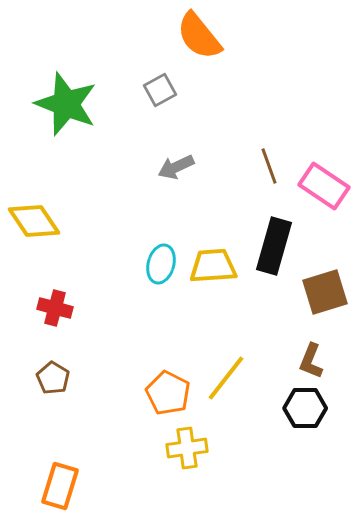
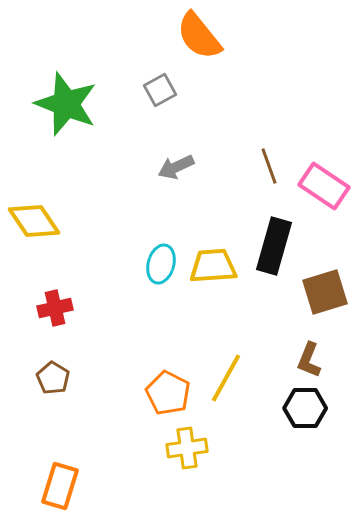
red cross: rotated 28 degrees counterclockwise
brown L-shape: moved 2 px left, 1 px up
yellow line: rotated 9 degrees counterclockwise
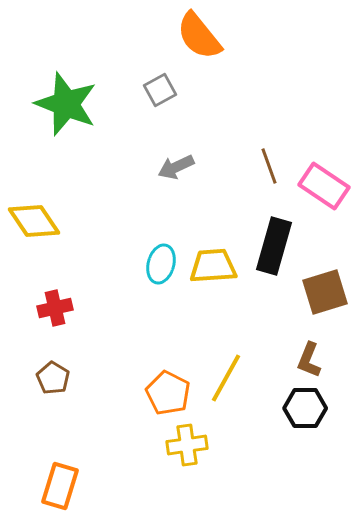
yellow cross: moved 3 px up
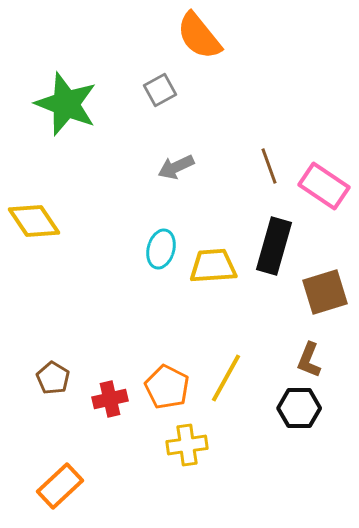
cyan ellipse: moved 15 px up
red cross: moved 55 px right, 91 px down
orange pentagon: moved 1 px left, 6 px up
black hexagon: moved 6 px left
orange rectangle: rotated 30 degrees clockwise
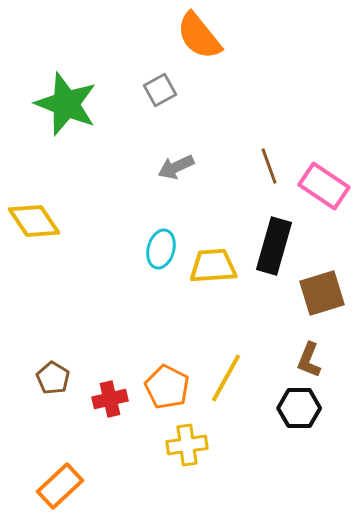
brown square: moved 3 px left, 1 px down
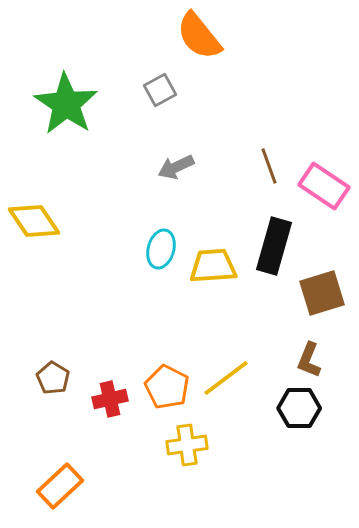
green star: rotated 12 degrees clockwise
yellow line: rotated 24 degrees clockwise
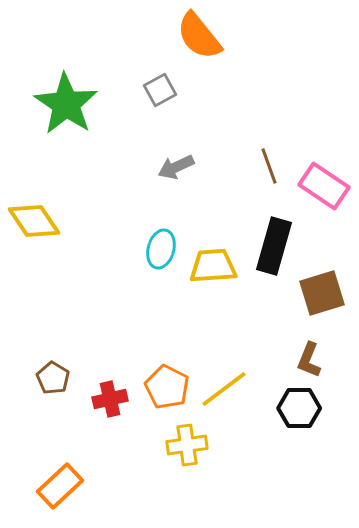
yellow line: moved 2 px left, 11 px down
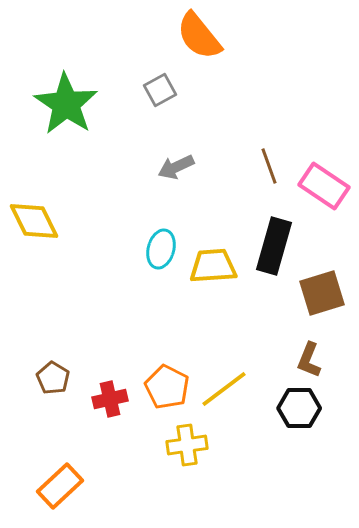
yellow diamond: rotated 8 degrees clockwise
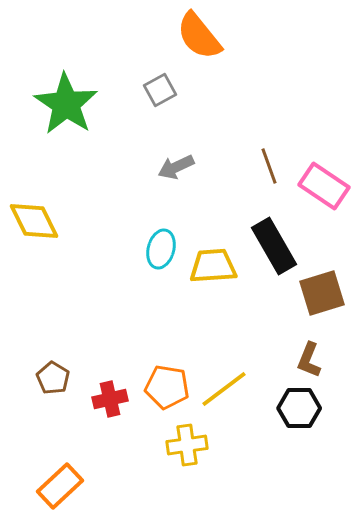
black rectangle: rotated 46 degrees counterclockwise
orange pentagon: rotated 18 degrees counterclockwise
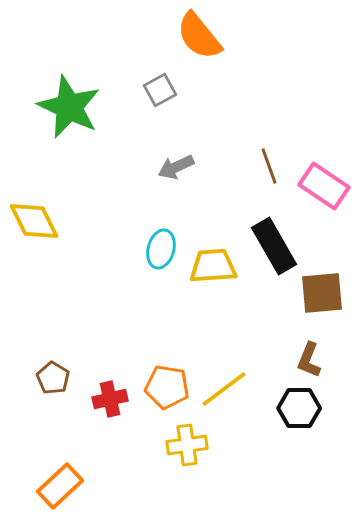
green star: moved 3 px right, 3 px down; rotated 8 degrees counterclockwise
brown square: rotated 12 degrees clockwise
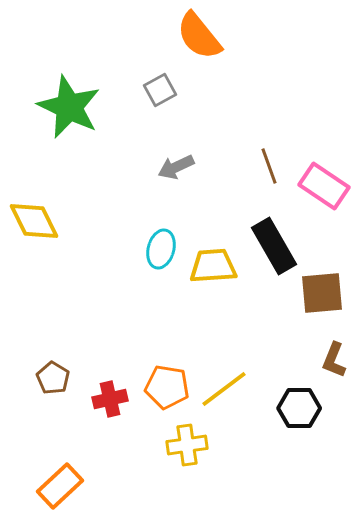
brown L-shape: moved 25 px right
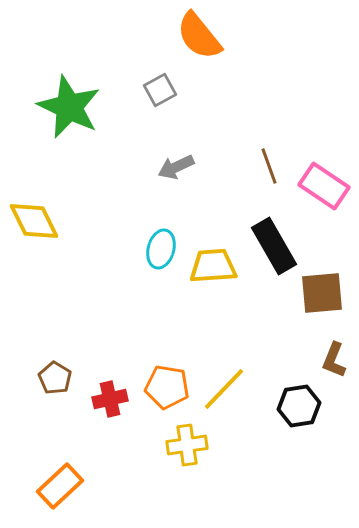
brown pentagon: moved 2 px right
yellow line: rotated 9 degrees counterclockwise
black hexagon: moved 2 px up; rotated 9 degrees counterclockwise
